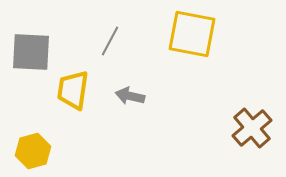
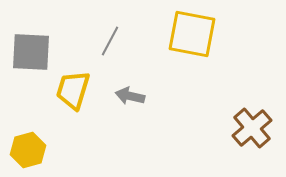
yellow trapezoid: rotated 9 degrees clockwise
yellow hexagon: moved 5 px left, 1 px up
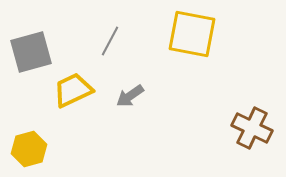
gray square: rotated 18 degrees counterclockwise
yellow trapezoid: rotated 48 degrees clockwise
gray arrow: rotated 48 degrees counterclockwise
brown cross: rotated 24 degrees counterclockwise
yellow hexagon: moved 1 px right, 1 px up
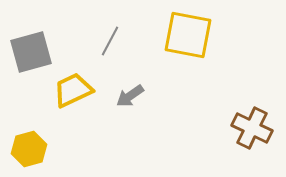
yellow square: moved 4 px left, 1 px down
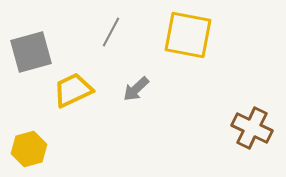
gray line: moved 1 px right, 9 px up
gray arrow: moved 6 px right, 7 px up; rotated 8 degrees counterclockwise
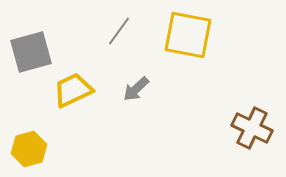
gray line: moved 8 px right, 1 px up; rotated 8 degrees clockwise
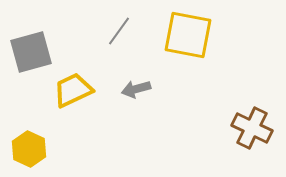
gray arrow: rotated 28 degrees clockwise
yellow hexagon: rotated 20 degrees counterclockwise
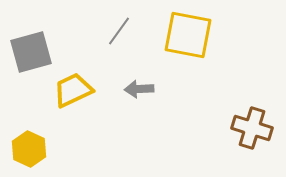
gray arrow: moved 3 px right; rotated 12 degrees clockwise
brown cross: rotated 9 degrees counterclockwise
